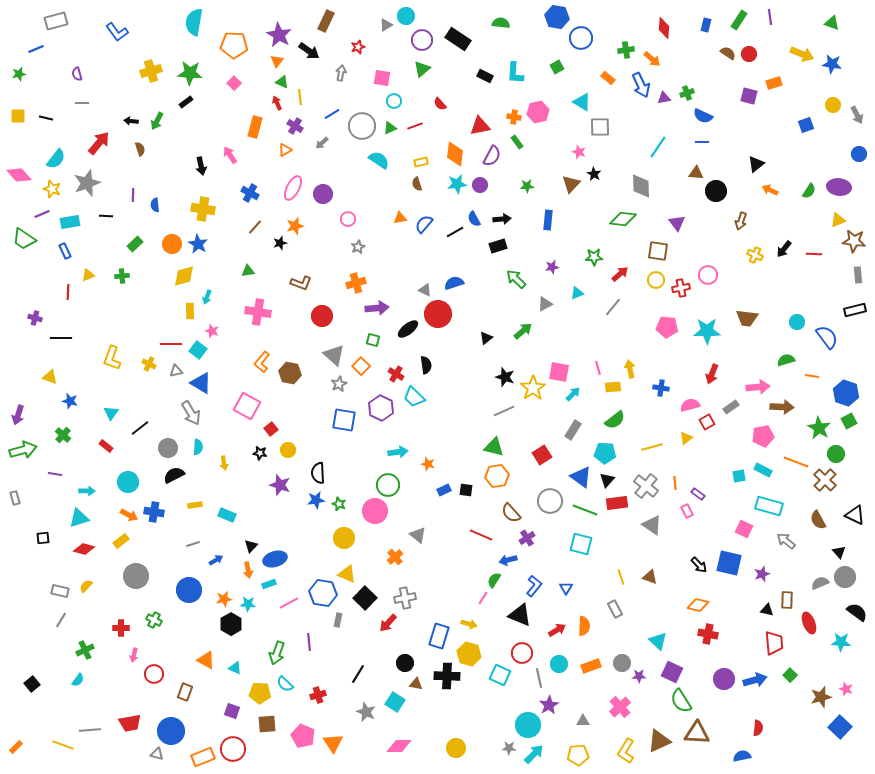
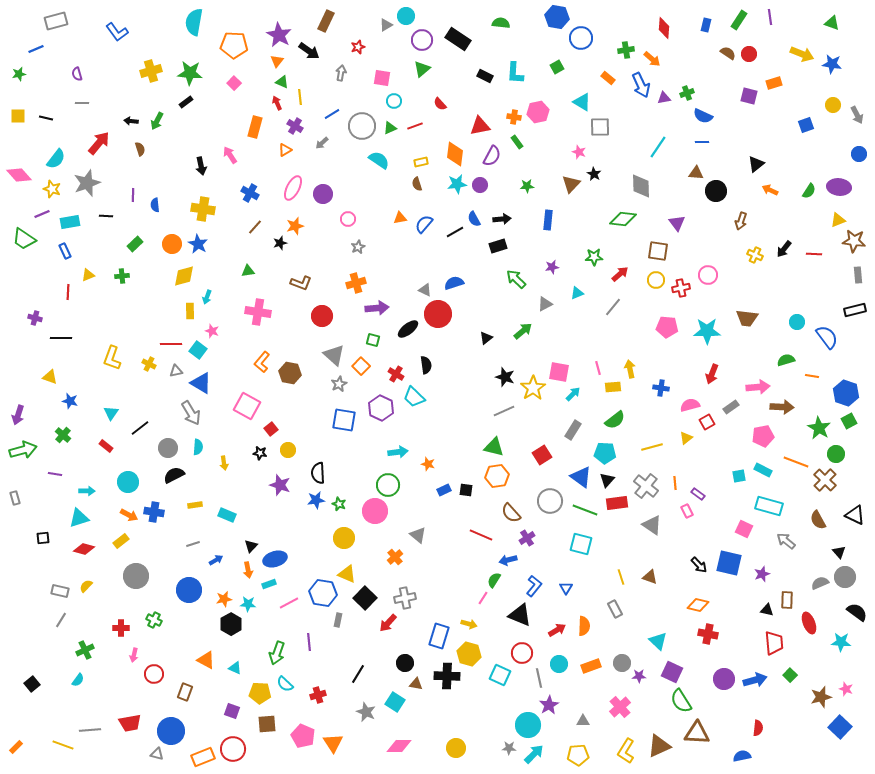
brown triangle at (659, 741): moved 5 px down
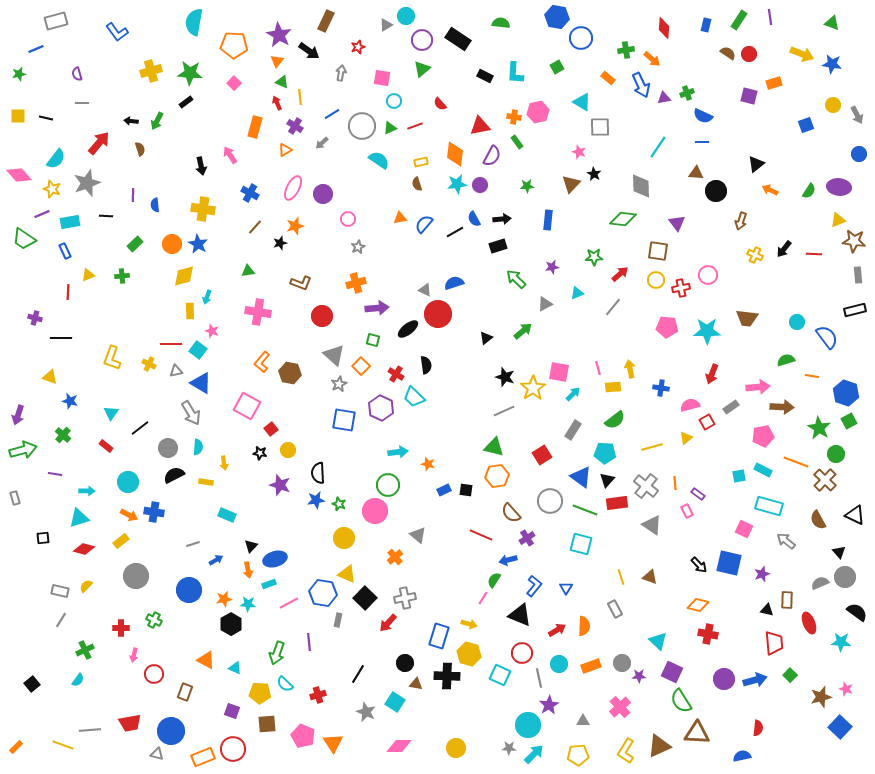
yellow rectangle at (195, 505): moved 11 px right, 23 px up; rotated 16 degrees clockwise
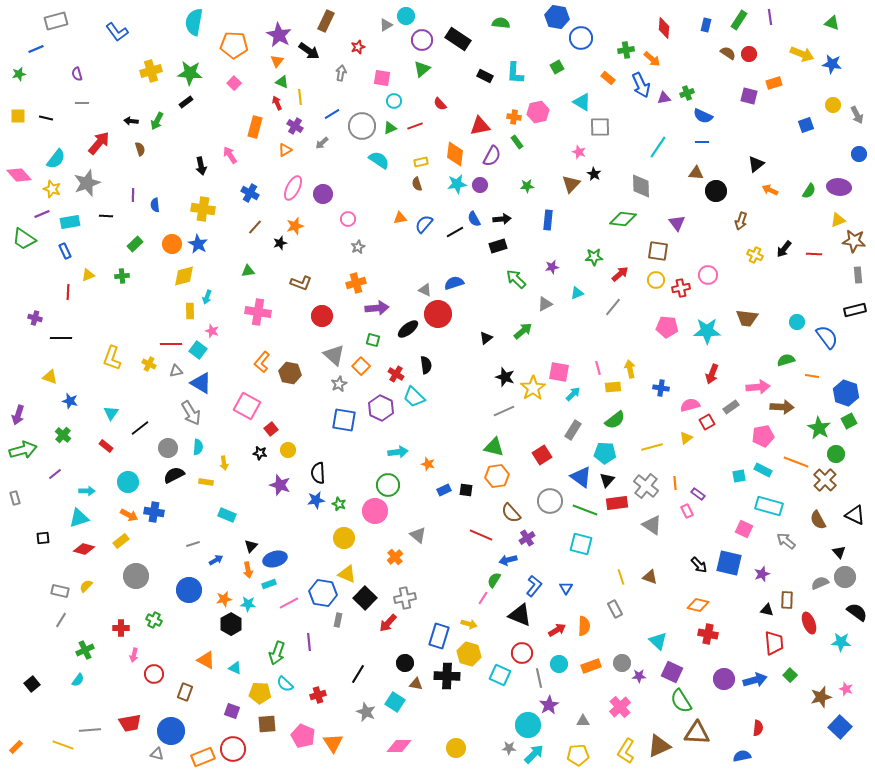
purple line at (55, 474): rotated 48 degrees counterclockwise
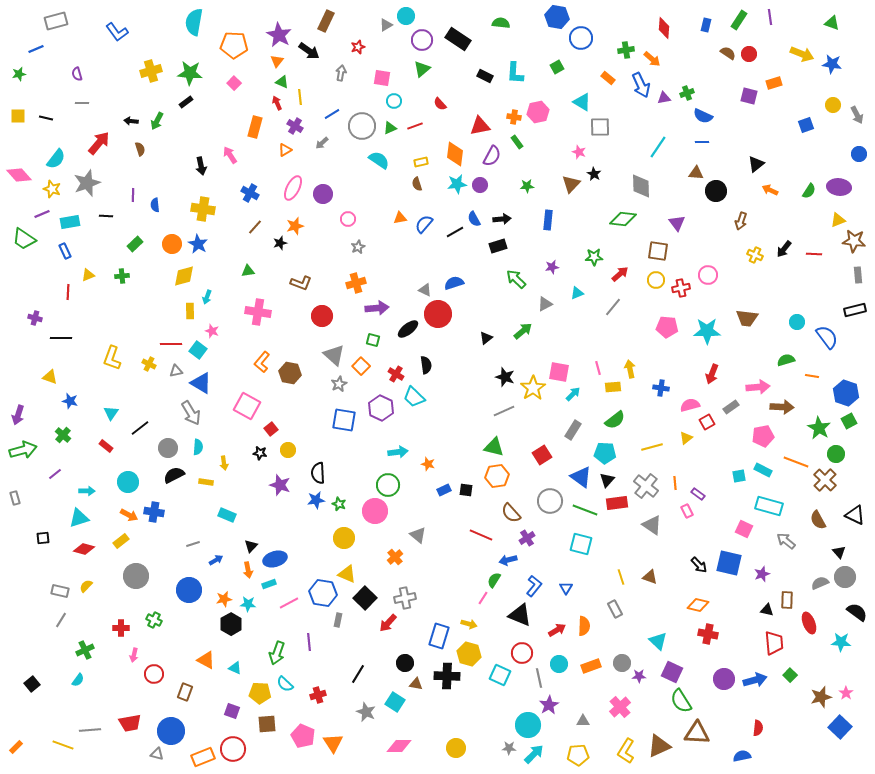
pink star at (846, 689): moved 4 px down; rotated 16 degrees clockwise
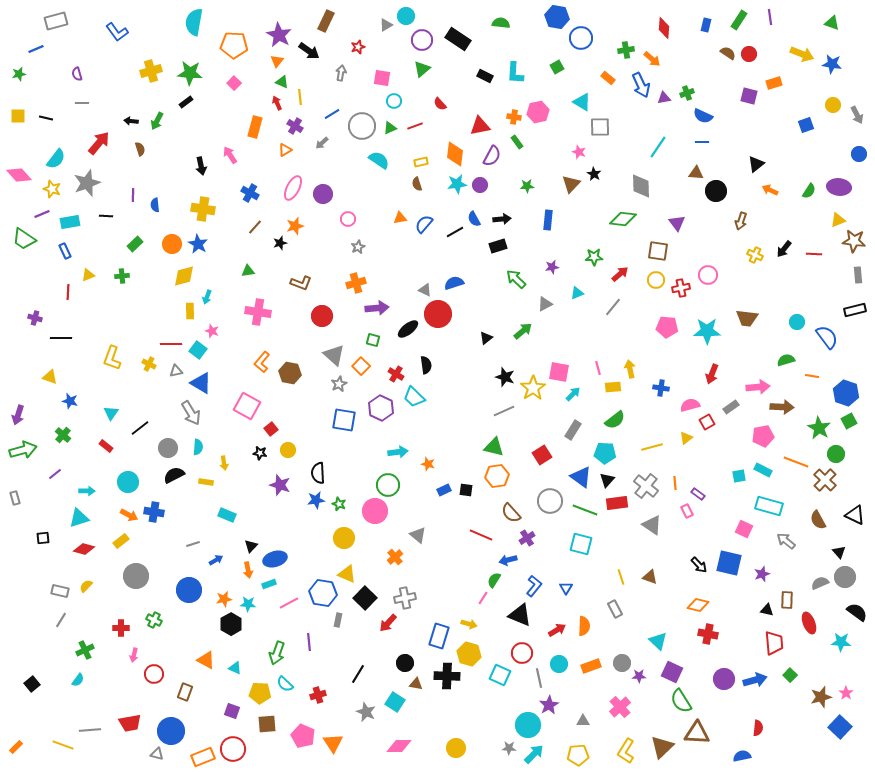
brown triangle at (659, 746): moved 3 px right, 1 px down; rotated 20 degrees counterclockwise
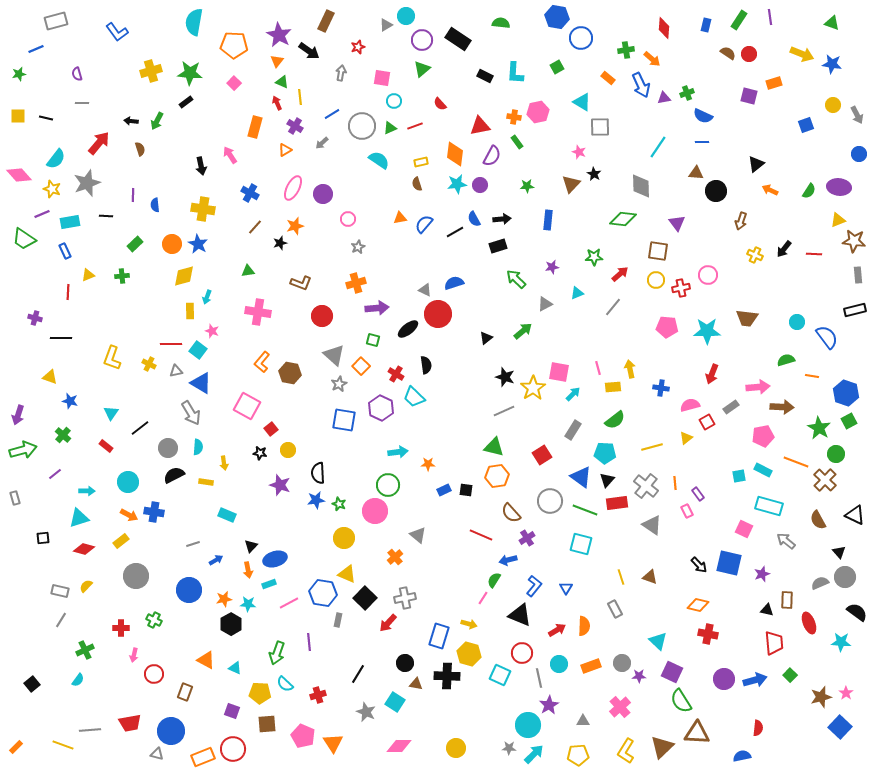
orange star at (428, 464): rotated 16 degrees counterclockwise
purple rectangle at (698, 494): rotated 16 degrees clockwise
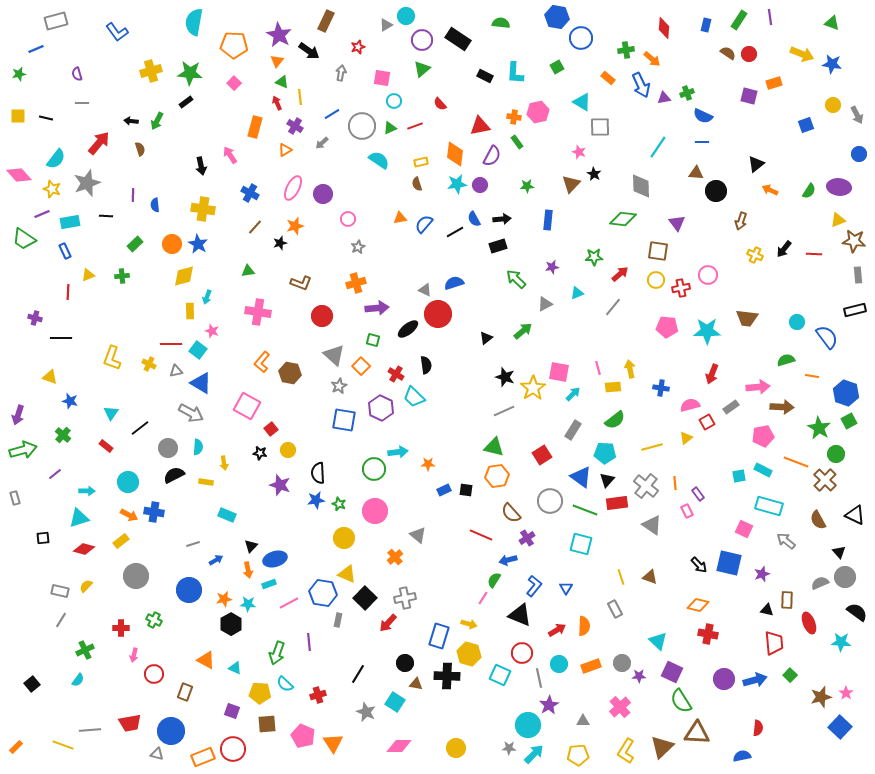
gray star at (339, 384): moved 2 px down
gray arrow at (191, 413): rotated 30 degrees counterclockwise
green circle at (388, 485): moved 14 px left, 16 px up
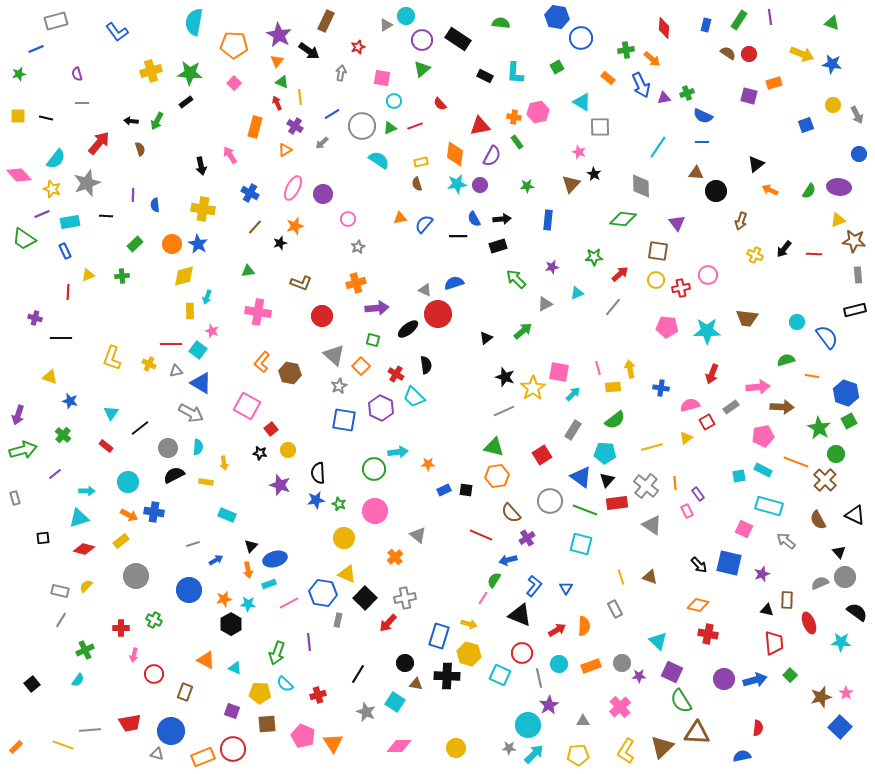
black line at (455, 232): moved 3 px right, 4 px down; rotated 30 degrees clockwise
